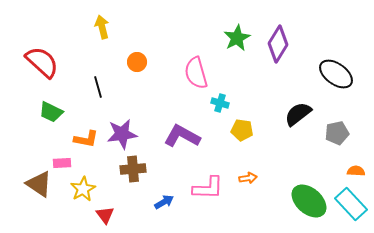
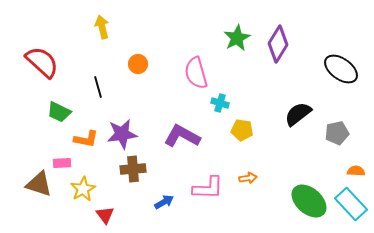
orange circle: moved 1 px right, 2 px down
black ellipse: moved 5 px right, 5 px up
green trapezoid: moved 8 px right
brown triangle: rotated 16 degrees counterclockwise
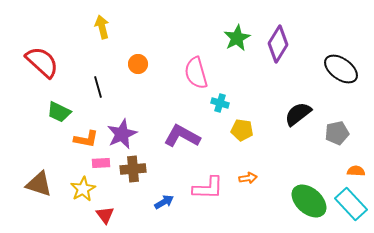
purple star: rotated 16 degrees counterclockwise
pink rectangle: moved 39 px right
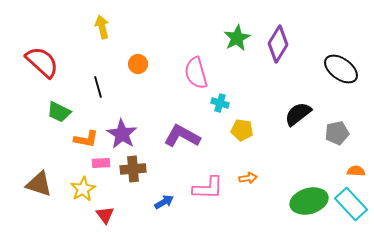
purple star: rotated 16 degrees counterclockwise
green ellipse: rotated 57 degrees counterclockwise
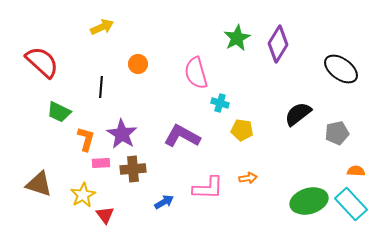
yellow arrow: rotated 80 degrees clockwise
black line: moved 3 px right; rotated 20 degrees clockwise
orange L-shape: rotated 85 degrees counterclockwise
yellow star: moved 6 px down
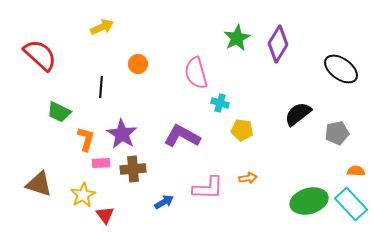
red semicircle: moved 2 px left, 7 px up
